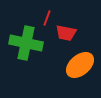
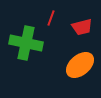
red line: moved 4 px right
red trapezoid: moved 16 px right, 6 px up; rotated 25 degrees counterclockwise
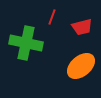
red line: moved 1 px right, 1 px up
orange ellipse: moved 1 px right, 1 px down
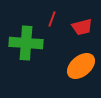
red line: moved 2 px down
green cross: rotated 8 degrees counterclockwise
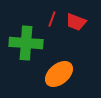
red trapezoid: moved 6 px left, 5 px up; rotated 35 degrees clockwise
orange ellipse: moved 22 px left, 8 px down
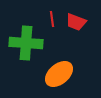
red line: rotated 28 degrees counterclockwise
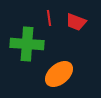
red line: moved 3 px left, 1 px up
green cross: moved 1 px right, 1 px down
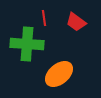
red line: moved 5 px left
red trapezoid: rotated 15 degrees clockwise
